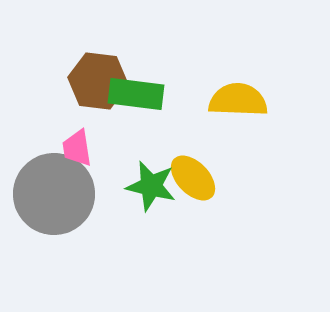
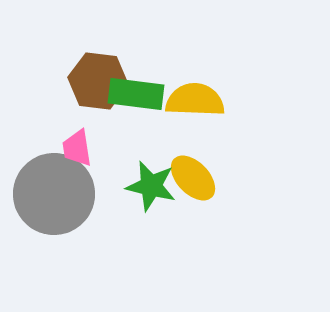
yellow semicircle: moved 43 px left
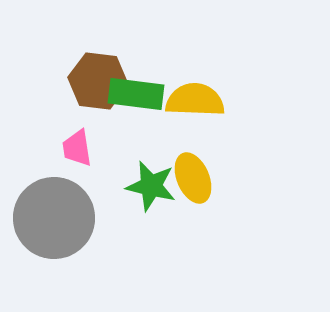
yellow ellipse: rotated 21 degrees clockwise
gray circle: moved 24 px down
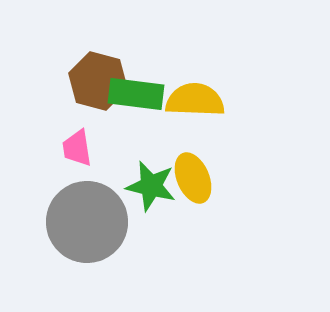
brown hexagon: rotated 8 degrees clockwise
gray circle: moved 33 px right, 4 px down
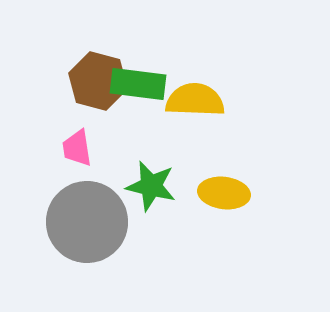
green rectangle: moved 2 px right, 10 px up
yellow ellipse: moved 31 px right, 15 px down; rotated 60 degrees counterclockwise
